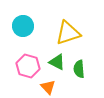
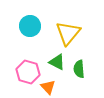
cyan circle: moved 7 px right
yellow triangle: rotated 32 degrees counterclockwise
pink hexagon: moved 6 px down
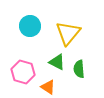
pink hexagon: moved 5 px left
orange triangle: rotated 14 degrees counterclockwise
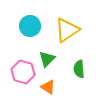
yellow triangle: moved 1 px left, 3 px up; rotated 16 degrees clockwise
green triangle: moved 10 px left, 3 px up; rotated 48 degrees clockwise
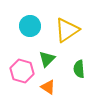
pink hexagon: moved 1 px left, 1 px up
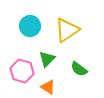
green semicircle: rotated 48 degrees counterclockwise
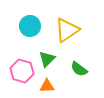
orange triangle: moved 1 px left, 1 px up; rotated 35 degrees counterclockwise
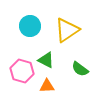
green triangle: moved 1 px left, 1 px down; rotated 48 degrees counterclockwise
green semicircle: moved 1 px right
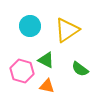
orange triangle: rotated 14 degrees clockwise
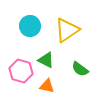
pink hexagon: moved 1 px left
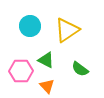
pink hexagon: rotated 15 degrees counterclockwise
orange triangle: rotated 35 degrees clockwise
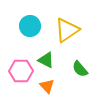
green semicircle: rotated 12 degrees clockwise
